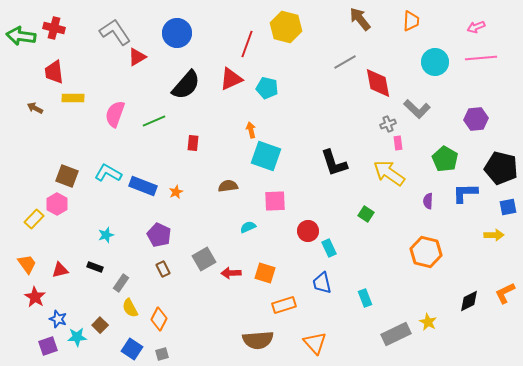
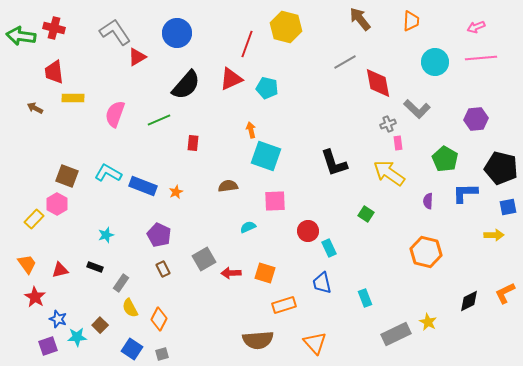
green line at (154, 121): moved 5 px right, 1 px up
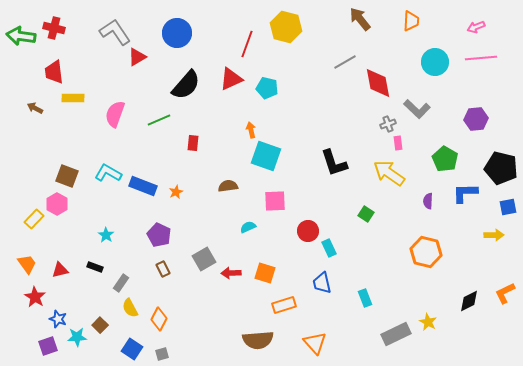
cyan star at (106, 235): rotated 21 degrees counterclockwise
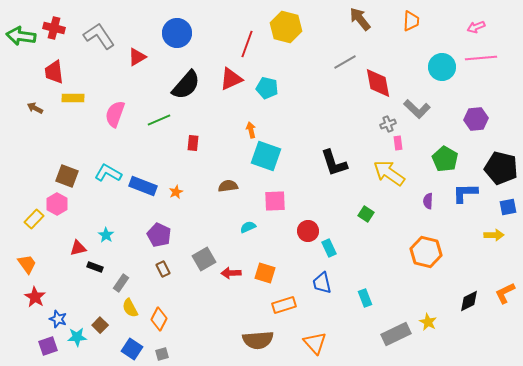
gray L-shape at (115, 32): moved 16 px left, 4 px down
cyan circle at (435, 62): moved 7 px right, 5 px down
red triangle at (60, 270): moved 18 px right, 22 px up
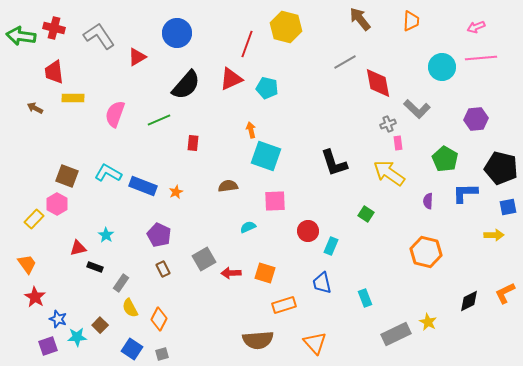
cyan rectangle at (329, 248): moved 2 px right, 2 px up; rotated 48 degrees clockwise
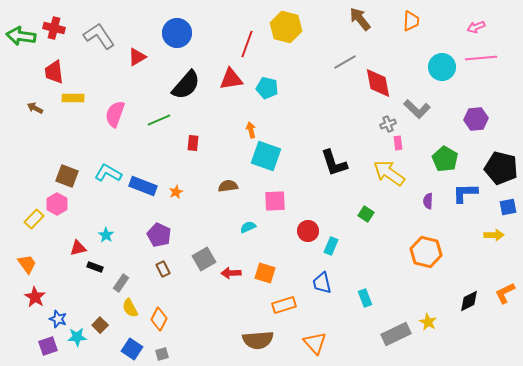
red triangle at (231, 79): rotated 15 degrees clockwise
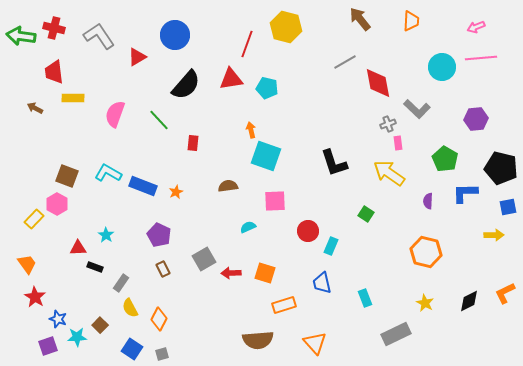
blue circle at (177, 33): moved 2 px left, 2 px down
green line at (159, 120): rotated 70 degrees clockwise
red triangle at (78, 248): rotated 12 degrees clockwise
yellow star at (428, 322): moved 3 px left, 19 px up
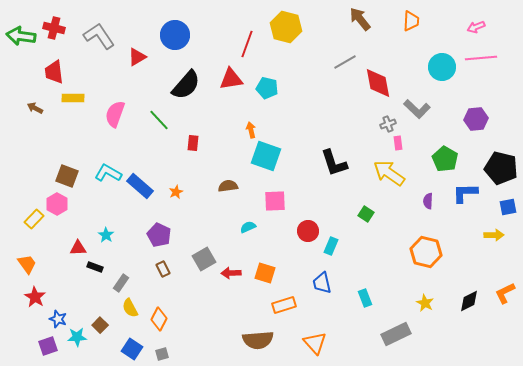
blue rectangle at (143, 186): moved 3 px left; rotated 20 degrees clockwise
